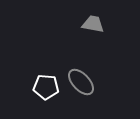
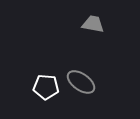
gray ellipse: rotated 12 degrees counterclockwise
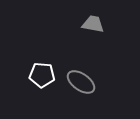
white pentagon: moved 4 px left, 12 px up
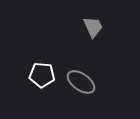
gray trapezoid: moved 3 px down; rotated 55 degrees clockwise
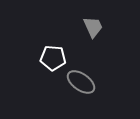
white pentagon: moved 11 px right, 17 px up
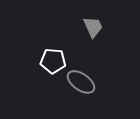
white pentagon: moved 3 px down
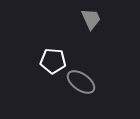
gray trapezoid: moved 2 px left, 8 px up
